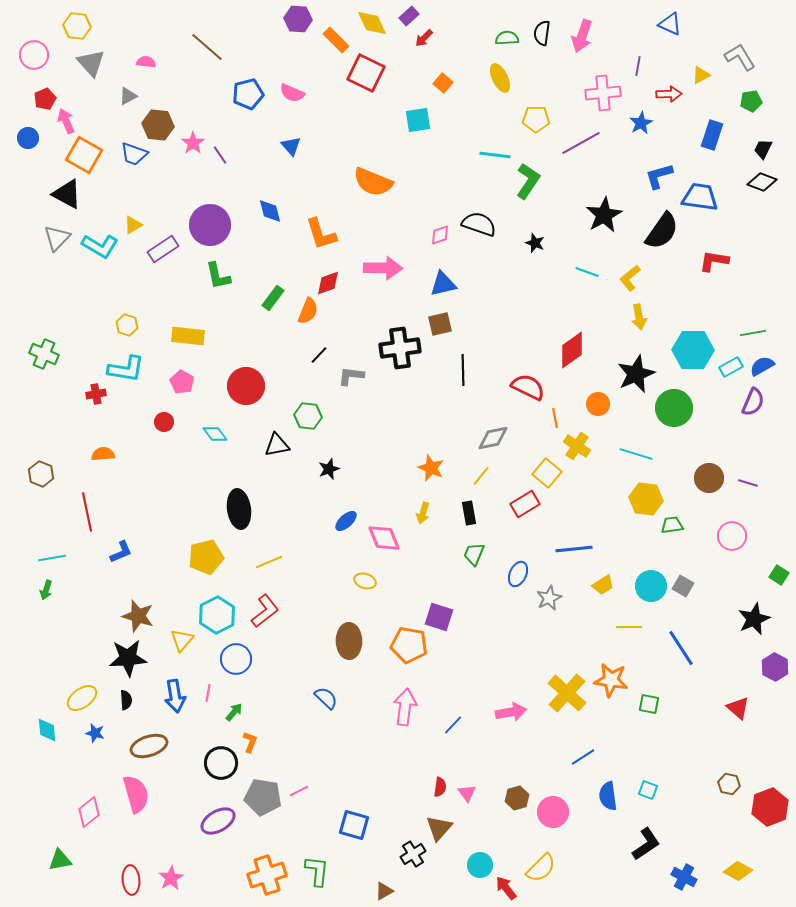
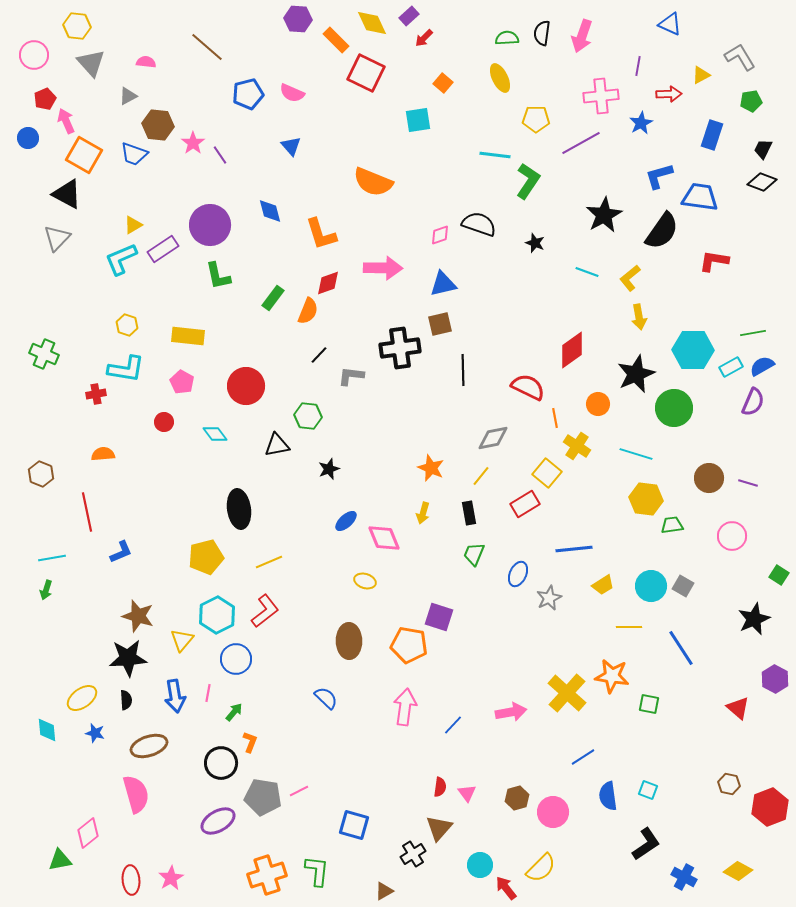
pink cross at (603, 93): moved 2 px left, 3 px down
cyan L-shape at (100, 246): moved 21 px right, 13 px down; rotated 126 degrees clockwise
purple hexagon at (775, 667): moved 12 px down
orange star at (611, 680): moved 1 px right, 4 px up
pink diamond at (89, 812): moved 1 px left, 21 px down
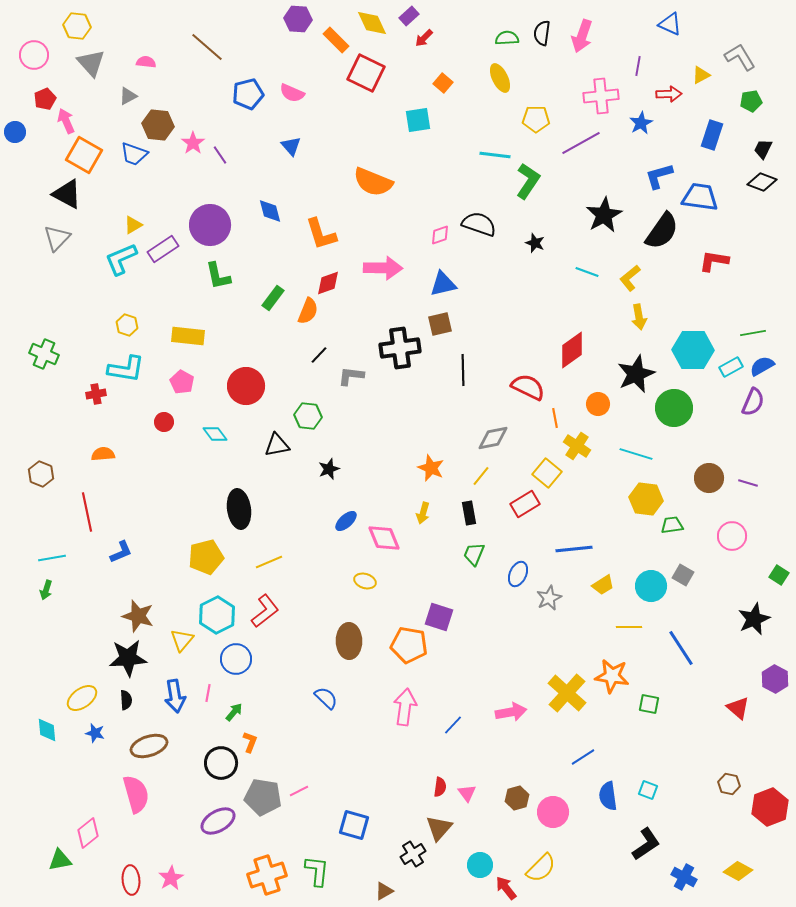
blue circle at (28, 138): moved 13 px left, 6 px up
gray square at (683, 586): moved 11 px up
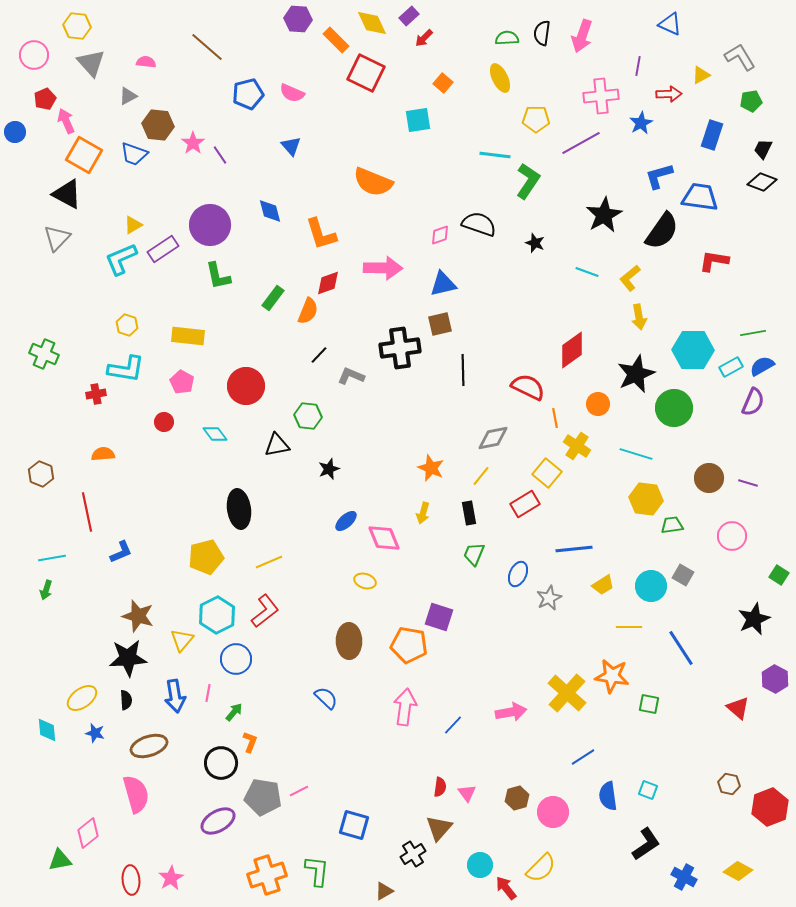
gray L-shape at (351, 376): rotated 16 degrees clockwise
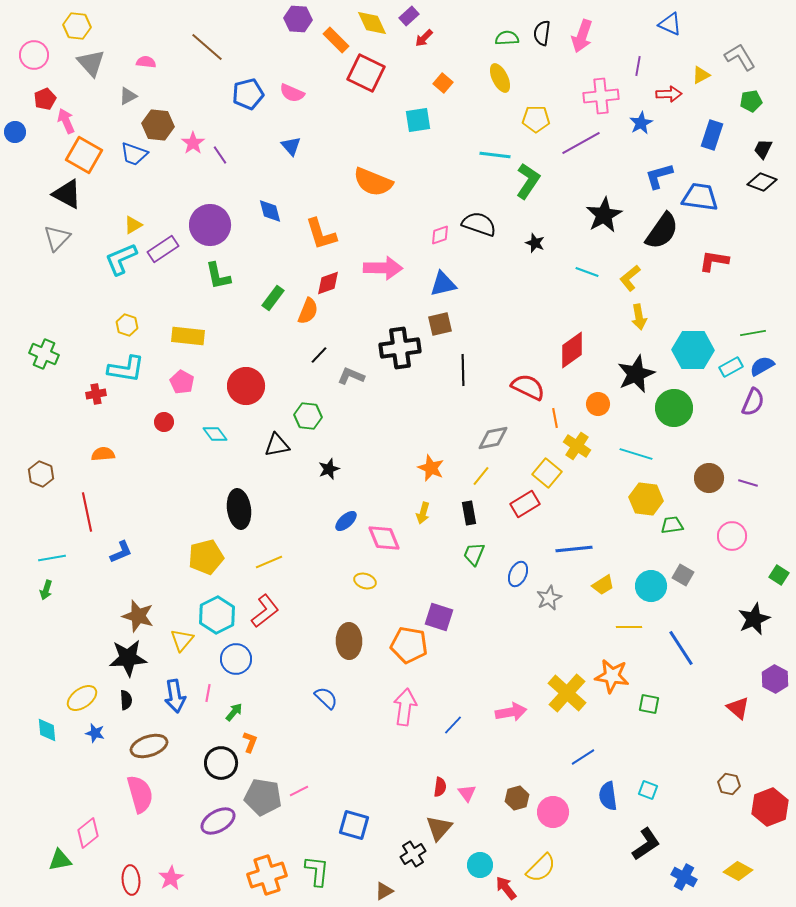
pink semicircle at (136, 794): moved 4 px right
